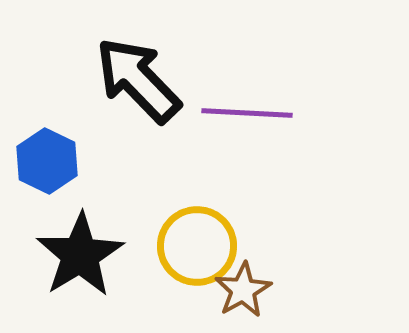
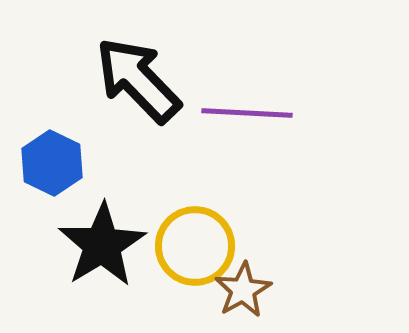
blue hexagon: moved 5 px right, 2 px down
yellow circle: moved 2 px left
black star: moved 22 px right, 10 px up
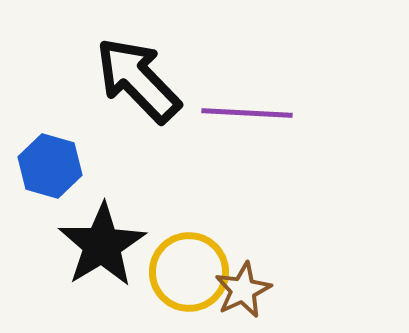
blue hexagon: moved 2 px left, 3 px down; rotated 10 degrees counterclockwise
yellow circle: moved 6 px left, 26 px down
brown star: rotated 4 degrees clockwise
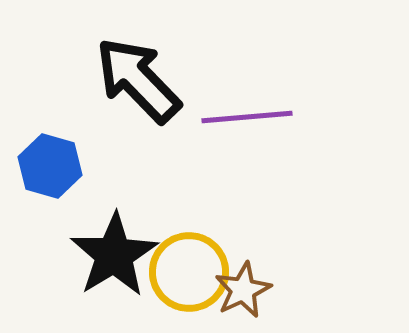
purple line: moved 4 px down; rotated 8 degrees counterclockwise
black star: moved 12 px right, 10 px down
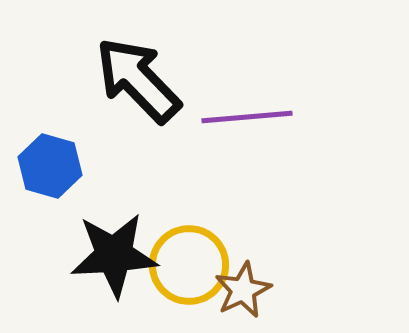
black star: rotated 28 degrees clockwise
yellow circle: moved 7 px up
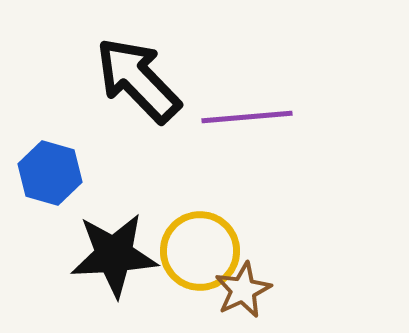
blue hexagon: moved 7 px down
yellow circle: moved 11 px right, 14 px up
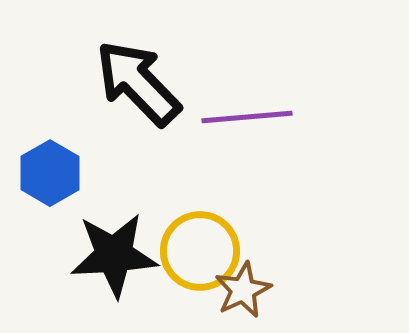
black arrow: moved 3 px down
blue hexagon: rotated 14 degrees clockwise
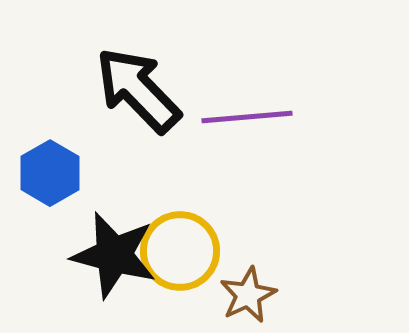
black arrow: moved 7 px down
yellow circle: moved 20 px left
black star: rotated 18 degrees clockwise
brown star: moved 5 px right, 5 px down
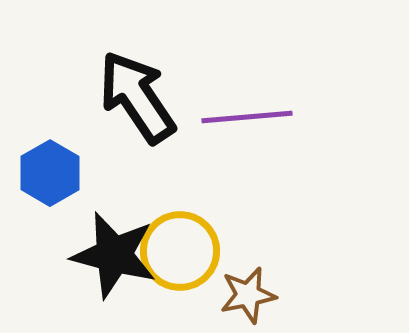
black arrow: moved 1 px left, 7 px down; rotated 10 degrees clockwise
brown star: rotated 14 degrees clockwise
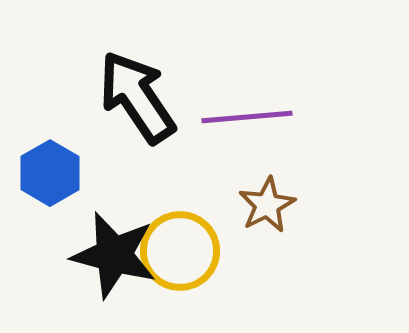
brown star: moved 19 px right, 90 px up; rotated 16 degrees counterclockwise
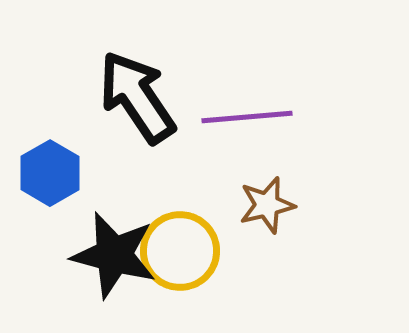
brown star: rotated 14 degrees clockwise
